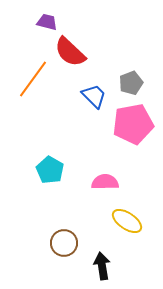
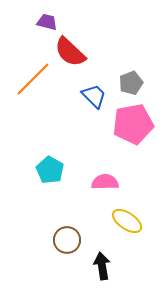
orange line: rotated 9 degrees clockwise
brown circle: moved 3 px right, 3 px up
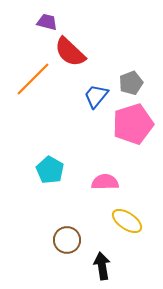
blue trapezoid: moved 2 px right; rotated 96 degrees counterclockwise
pink pentagon: rotated 6 degrees counterclockwise
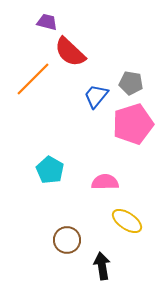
gray pentagon: rotated 30 degrees clockwise
